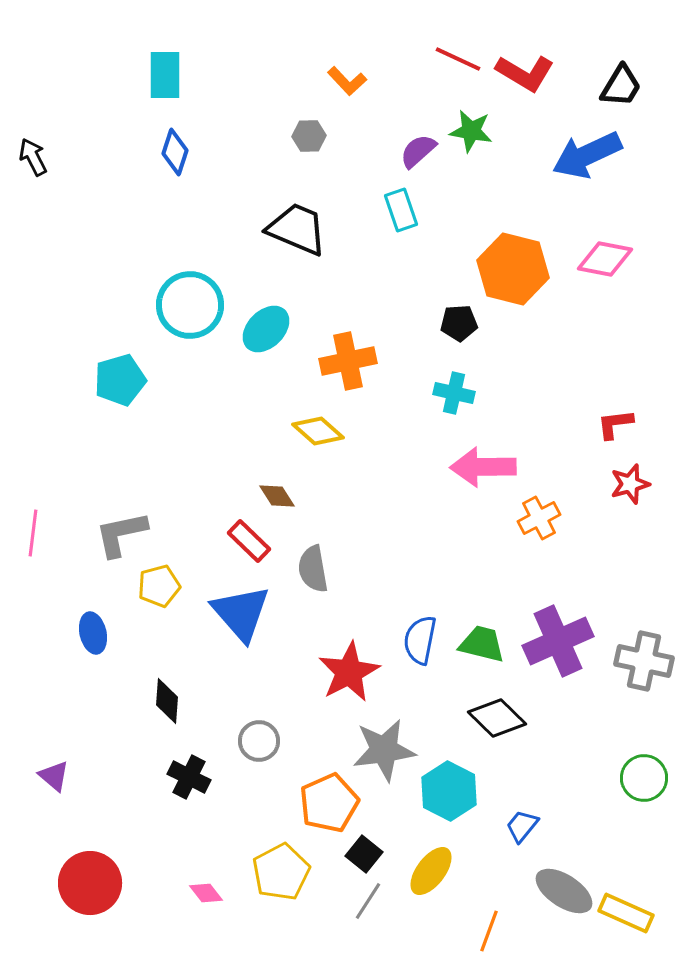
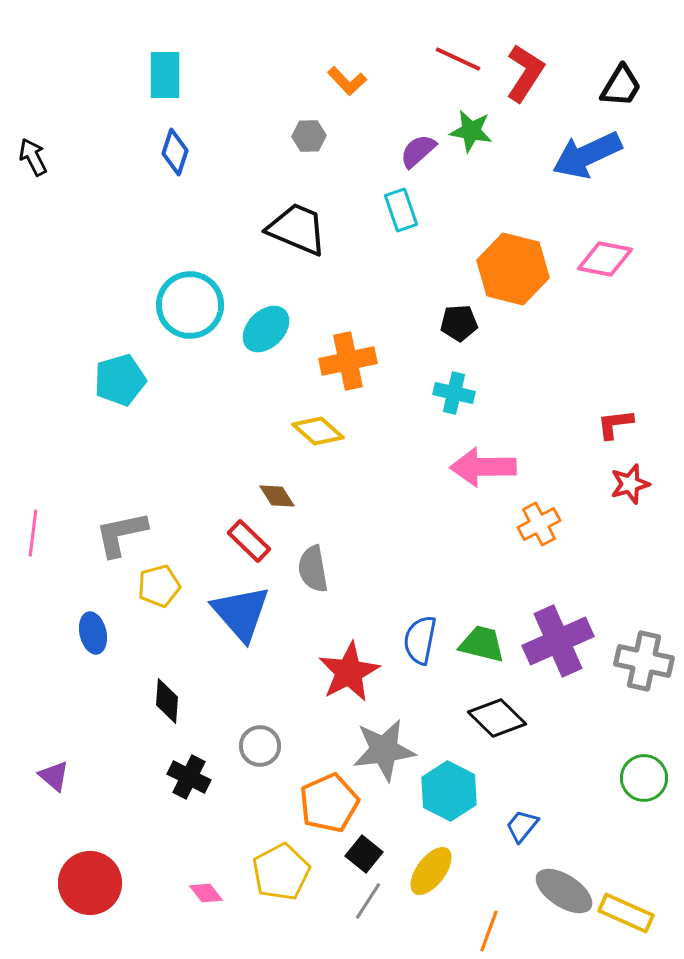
red L-shape at (525, 73): rotated 88 degrees counterclockwise
orange cross at (539, 518): moved 6 px down
gray circle at (259, 741): moved 1 px right, 5 px down
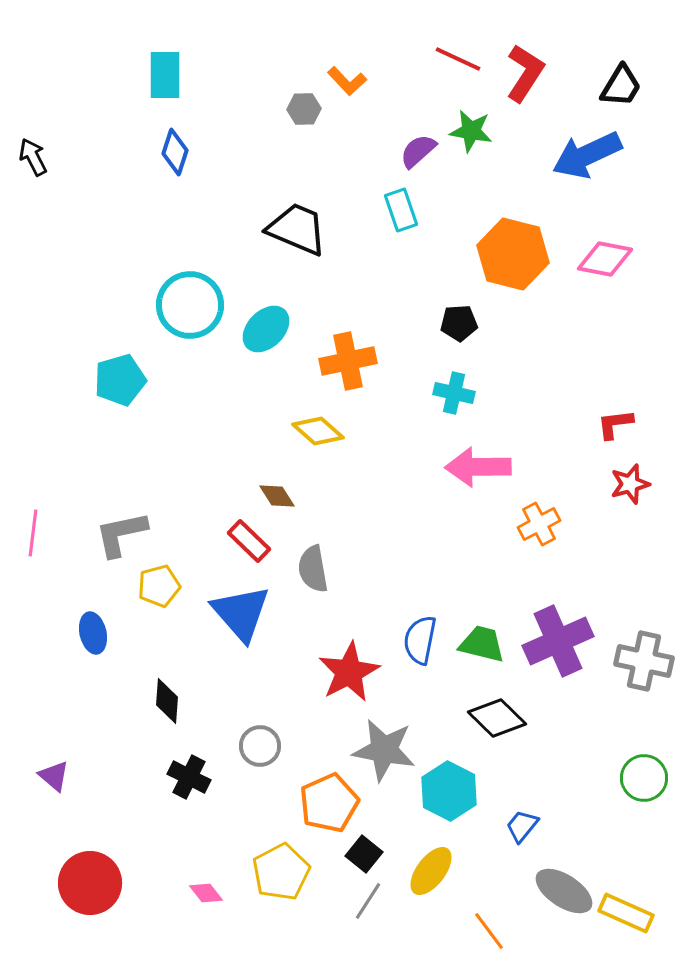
gray hexagon at (309, 136): moved 5 px left, 27 px up
orange hexagon at (513, 269): moved 15 px up
pink arrow at (483, 467): moved 5 px left
gray star at (384, 750): rotated 18 degrees clockwise
orange line at (489, 931): rotated 57 degrees counterclockwise
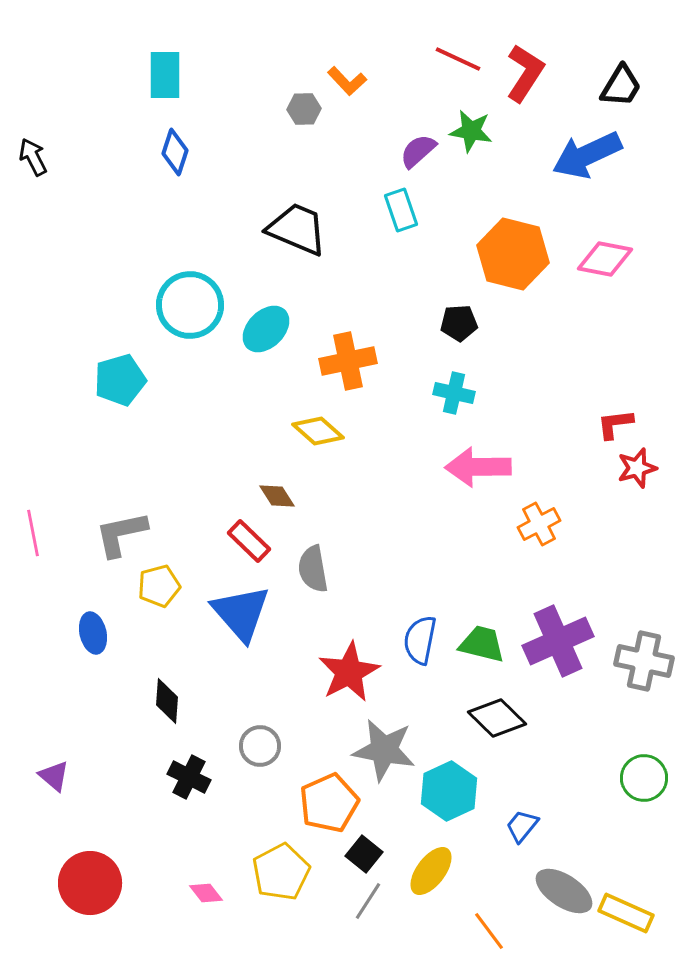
red star at (630, 484): moved 7 px right, 16 px up
pink line at (33, 533): rotated 18 degrees counterclockwise
cyan hexagon at (449, 791): rotated 8 degrees clockwise
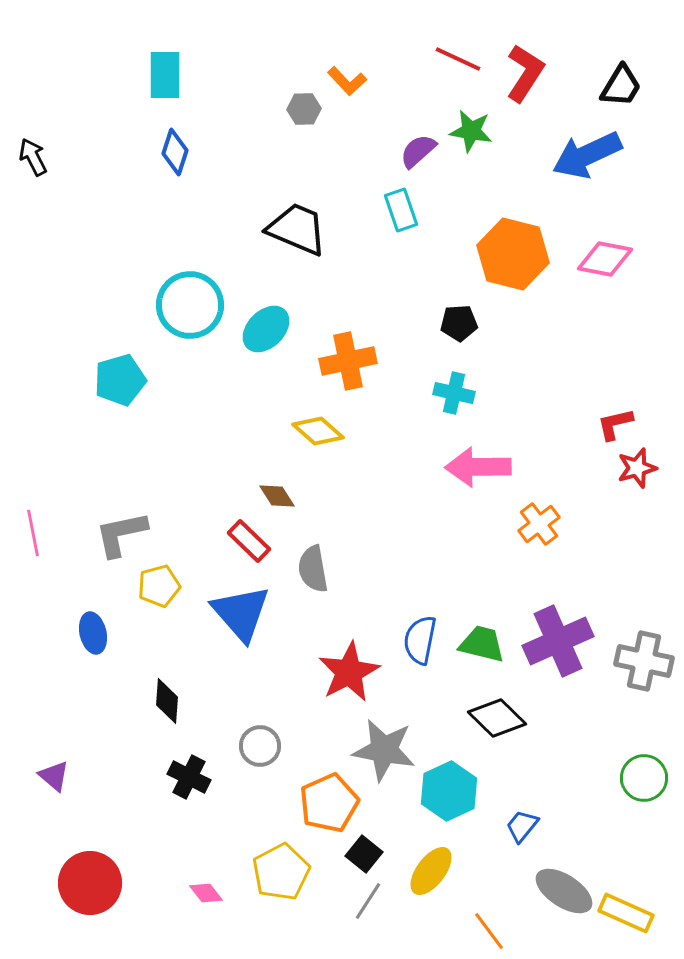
red L-shape at (615, 424): rotated 6 degrees counterclockwise
orange cross at (539, 524): rotated 9 degrees counterclockwise
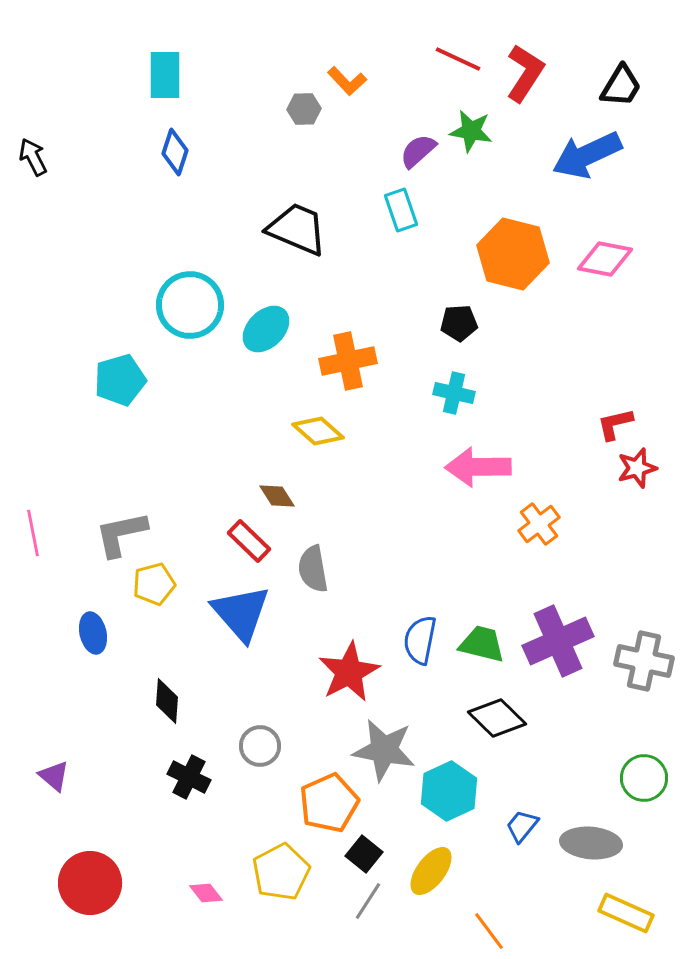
yellow pentagon at (159, 586): moved 5 px left, 2 px up
gray ellipse at (564, 891): moved 27 px right, 48 px up; rotated 28 degrees counterclockwise
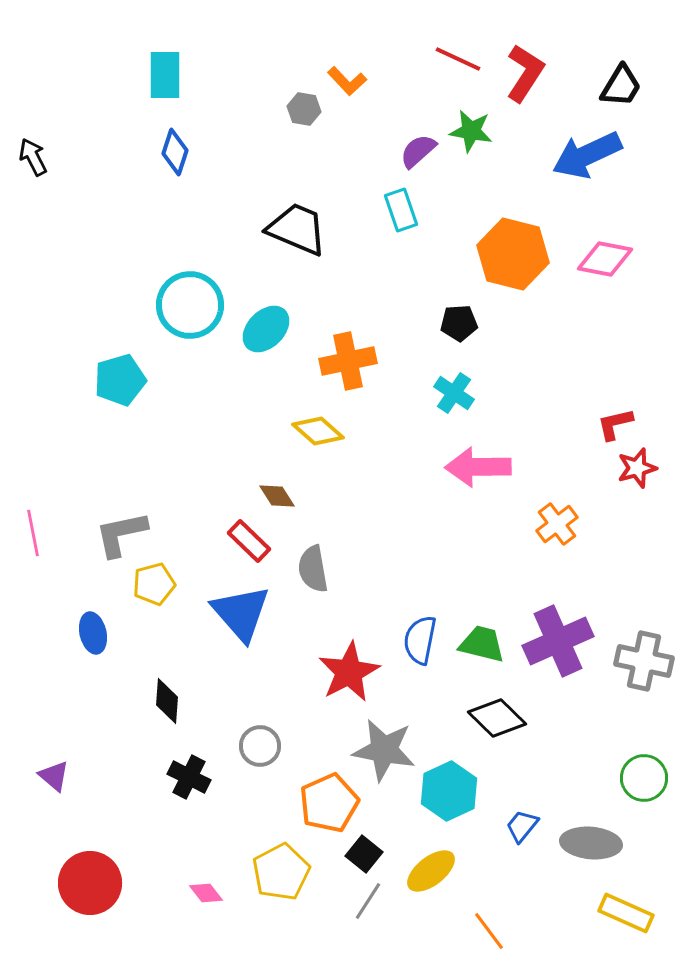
gray hexagon at (304, 109): rotated 12 degrees clockwise
cyan cross at (454, 393): rotated 21 degrees clockwise
orange cross at (539, 524): moved 18 px right
yellow ellipse at (431, 871): rotated 15 degrees clockwise
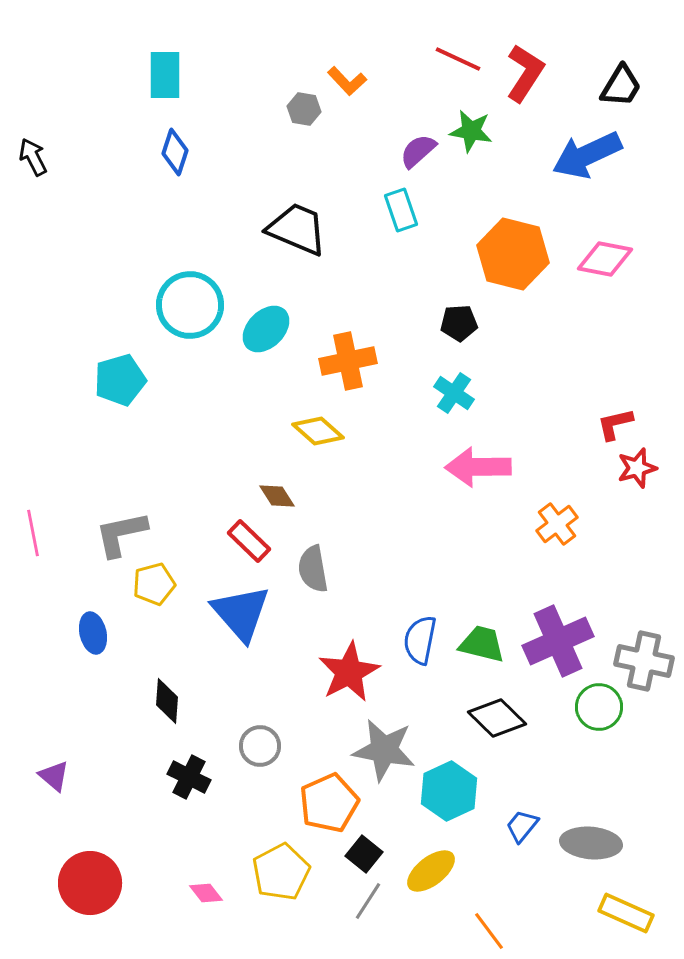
green circle at (644, 778): moved 45 px left, 71 px up
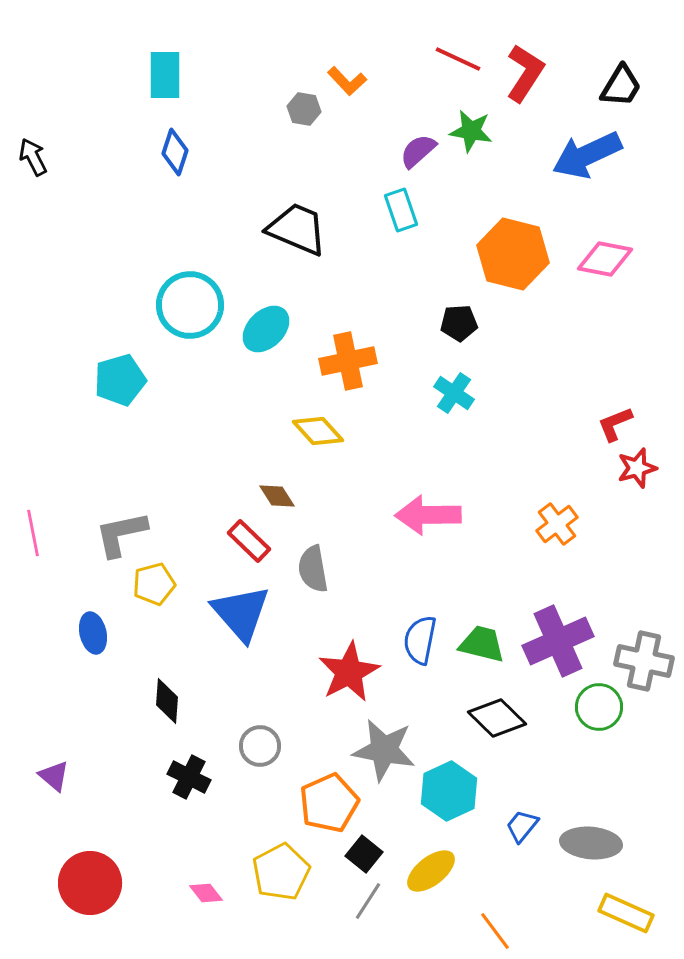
red L-shape at (615, 424): rotated 9 degrees counterclockwise
yellow diamond at (318, 431): rotated 6 degrees clockwise
pink arrow at (478, 467): moved 50 px left, 48 px down
orange line at (489, 931): moved 6 px right
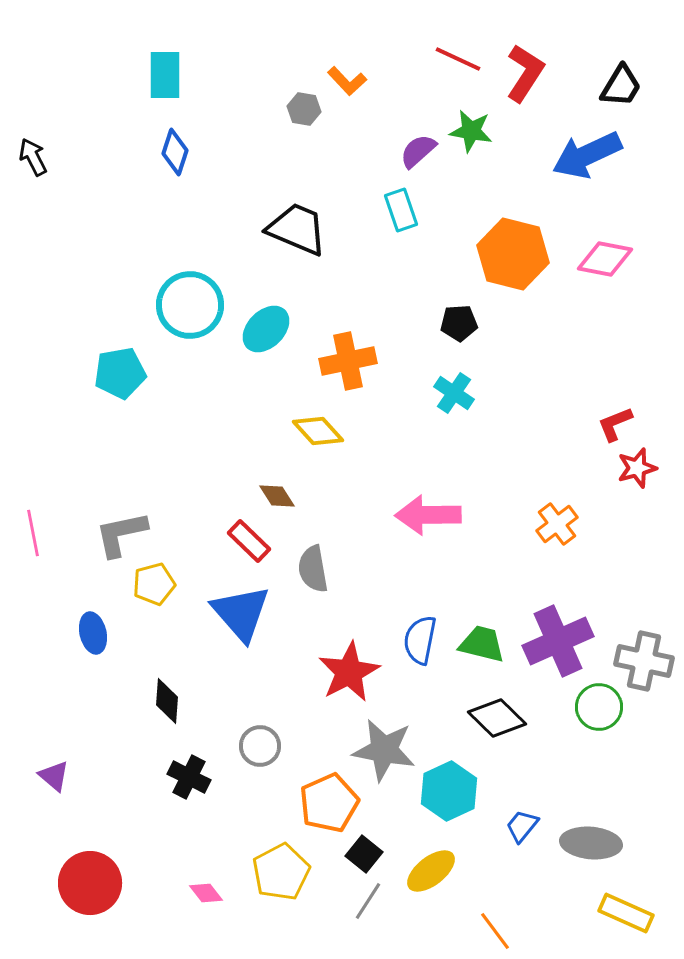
cyan pentagon at (120, 380): moved 7 px up; rotated 6 degrees clockwise
